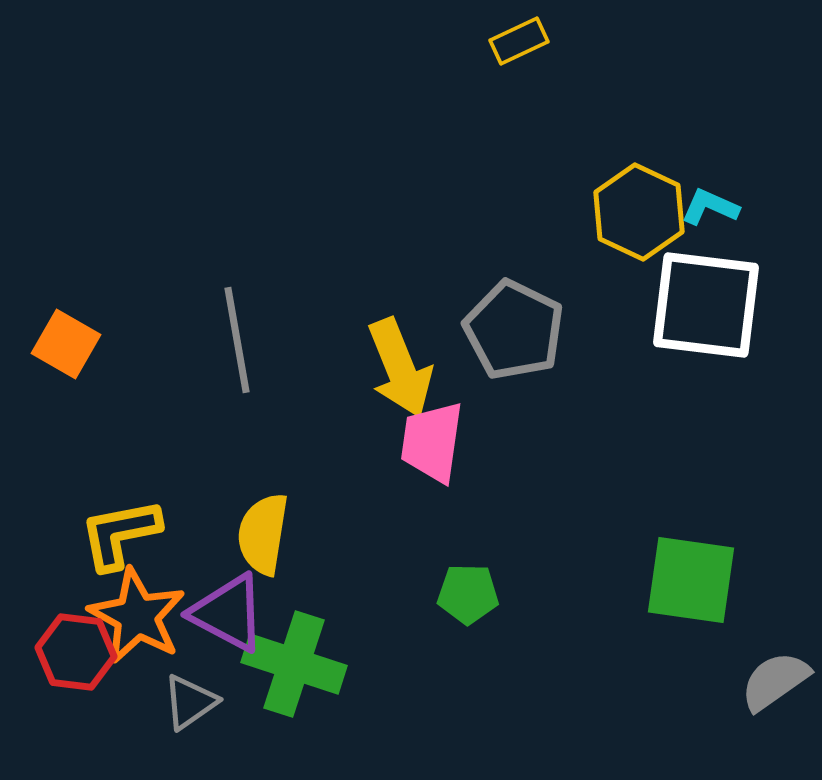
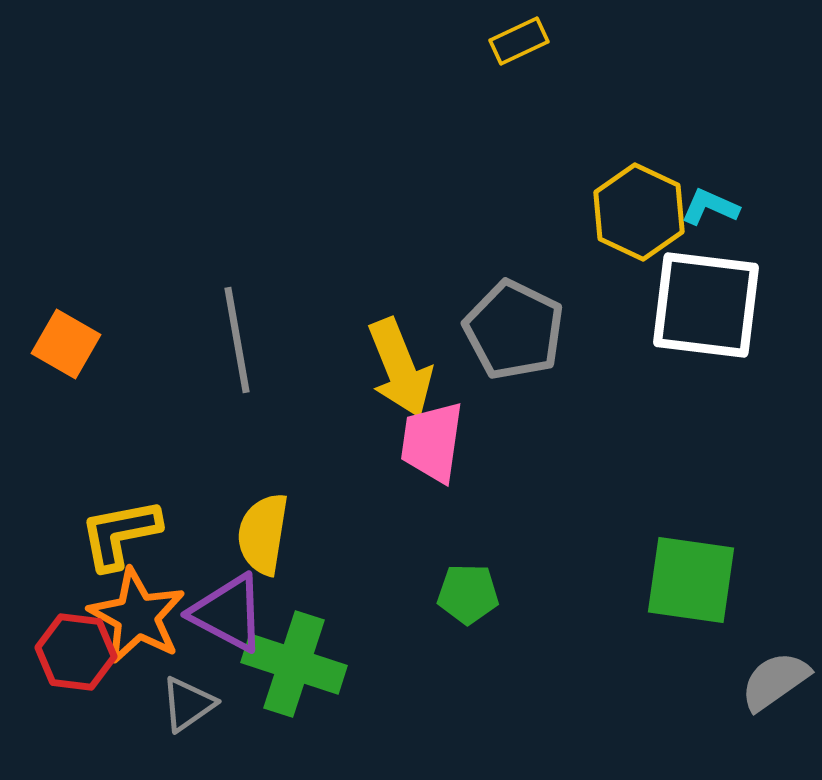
gray triangle: moved 2 px left, 2 px down
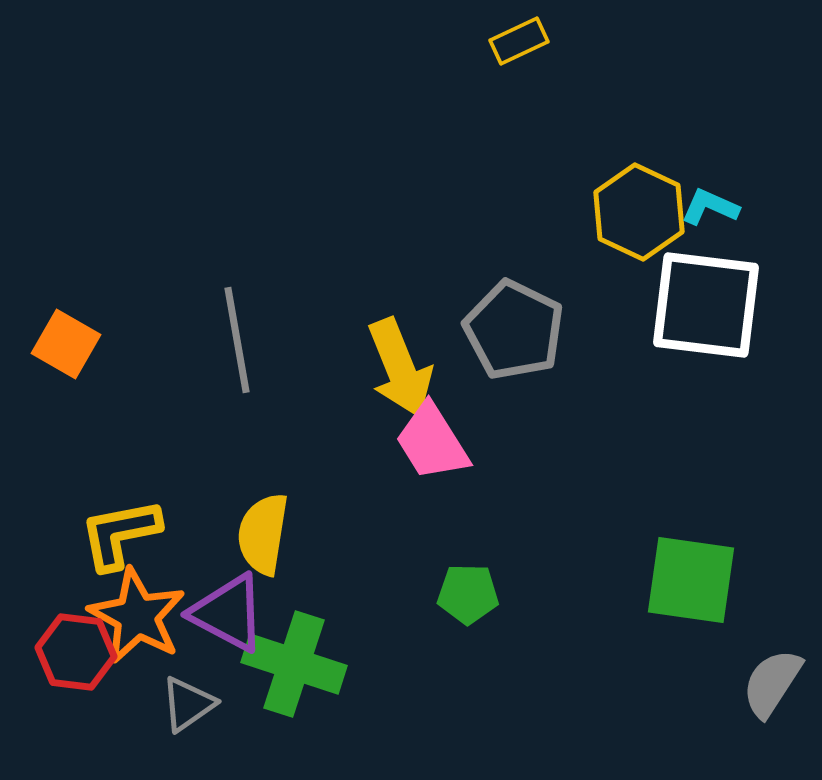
pink trapezoid: rotated 40 degrees counterclockwise
gray semicircle: moved 3 px left, 2 px down; rotated 22 degrees counterclockwise
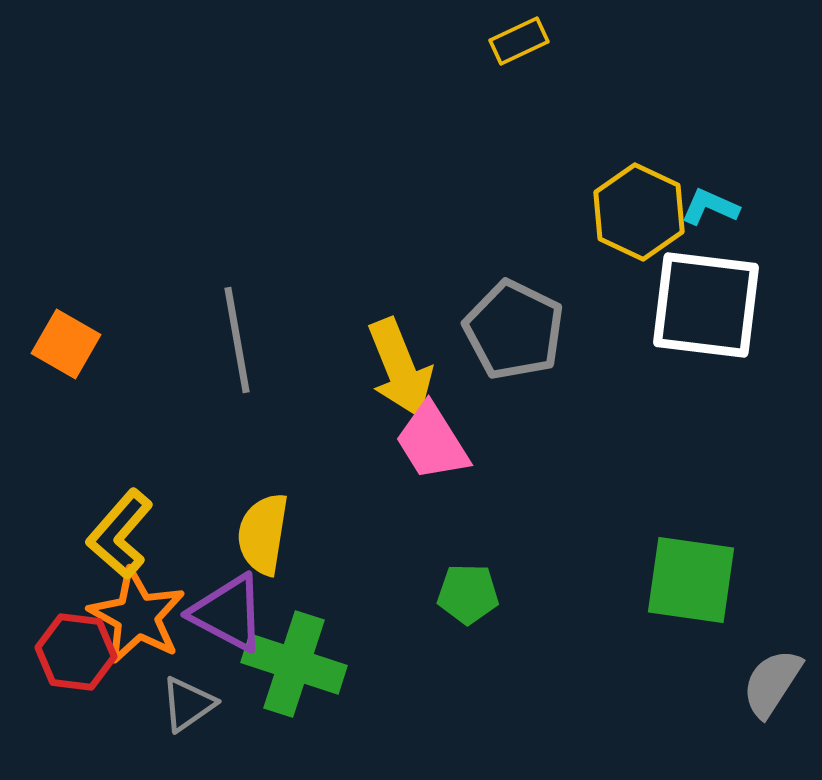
yellow L-shape: rotated 38 degrees counterclockwise
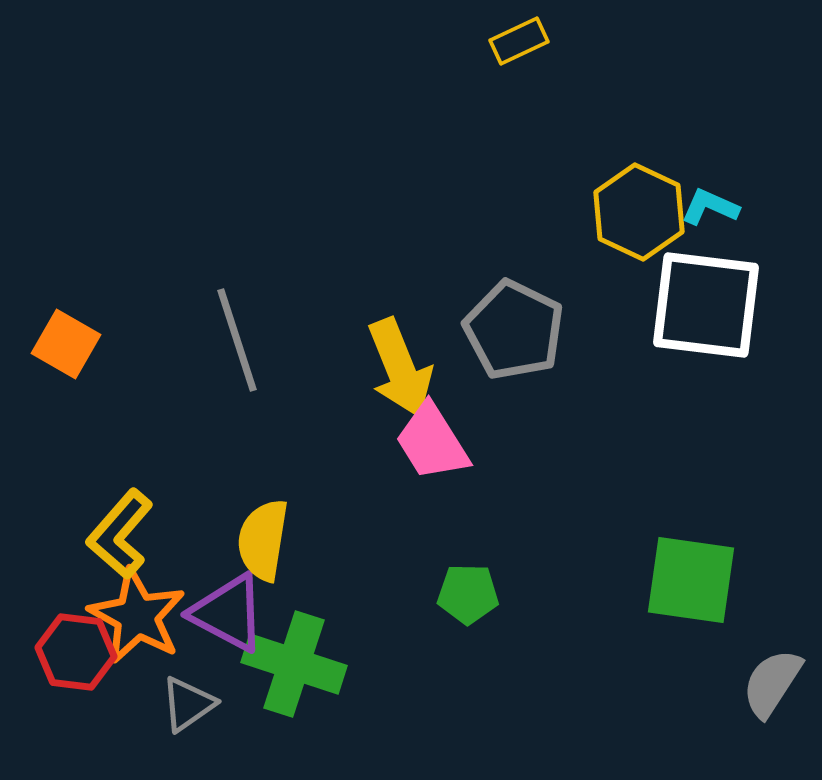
gray line: rotated 8 degrees counterclockwise
yellow semicircle: moved 6 px down
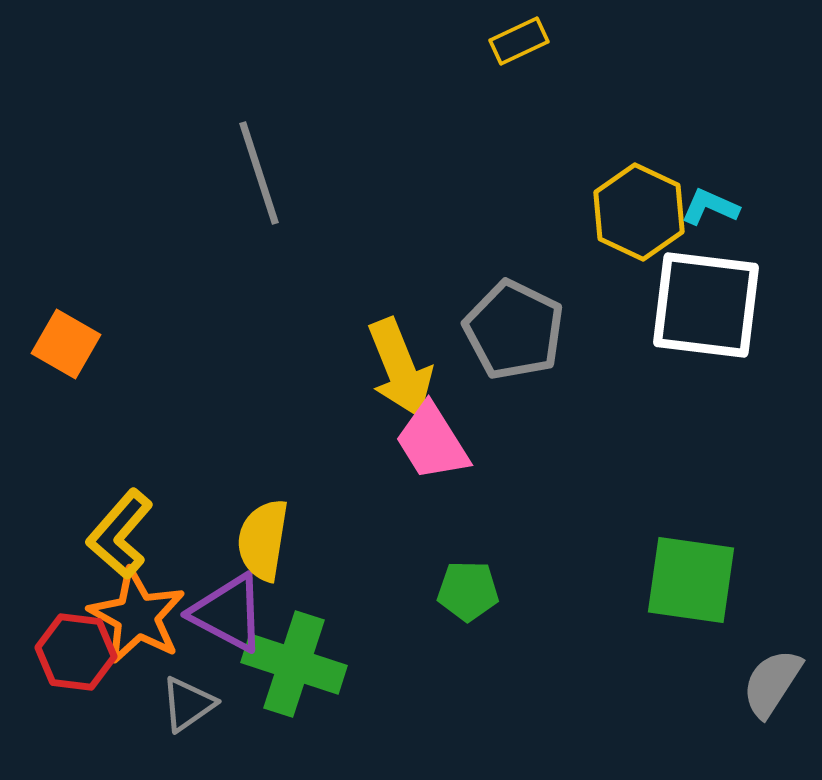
gray line: moved 22 px right, 167 px up
green pentagon: moved 3 px up
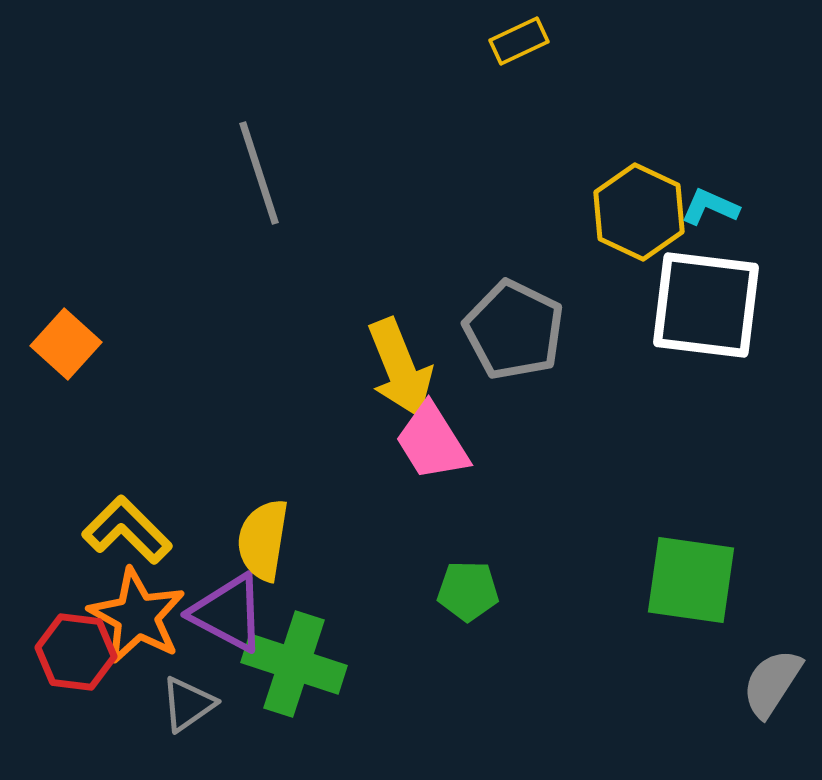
orange square: rotated 12 degrees clockwise
yellow L-shape: moved 7 px right, 4 px up; rotated 94 degrees clockwise
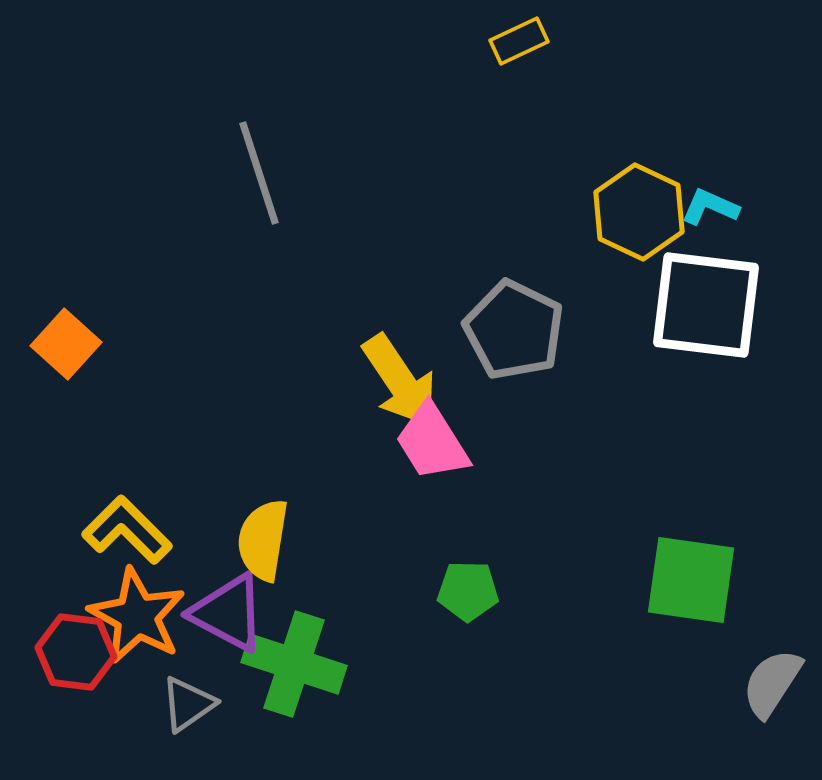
yellow arrow: moved 13 px down; rotated 12 degrees counterclockwise
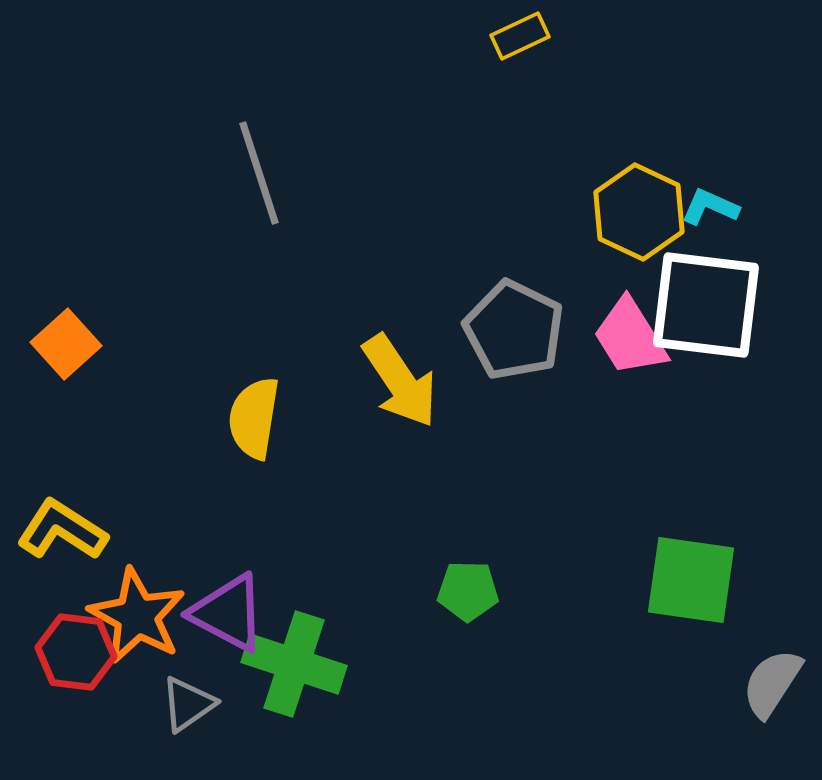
yellow rectangle: moved 1 px right, 5 px up
orange square: rotated 6 degrees clockwise
pink trapezoid: moved 198 px right, 105 px up
yellow L-shape: moved 65 px left; rotated 12 degrees counterclockwise
yellow semicircle: moved 9 px left, 122 px up
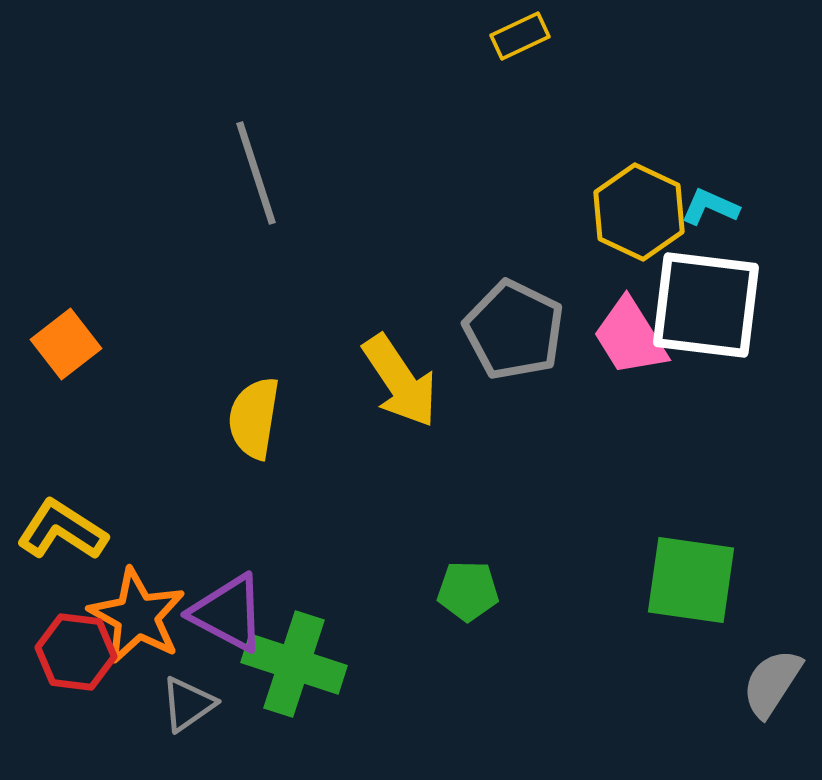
gray line: moved 3 px left
orange square: rotated 4 degrees clockwise
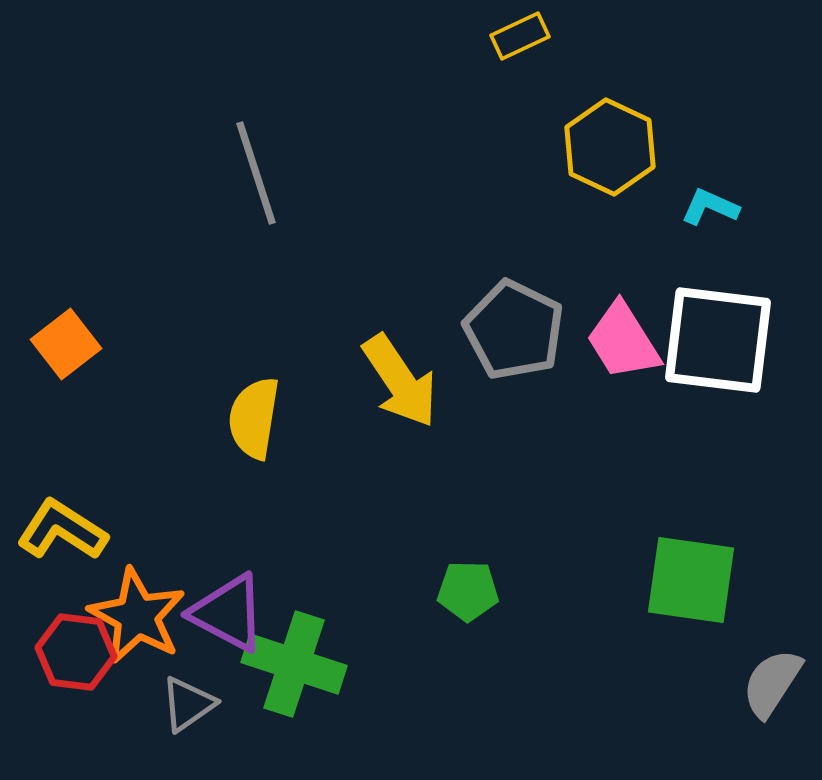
yellow hexagon: moved 29 px left, 65 px up
white square: moved 12 px right, 35 px down
pink trapezoid: moved 7 px left, 4 px down
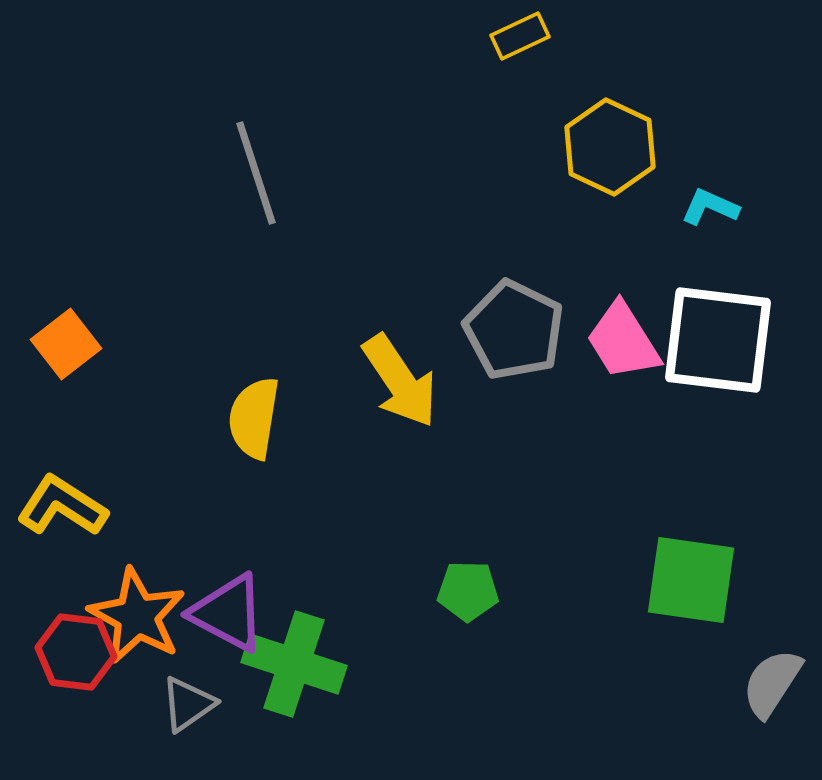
yellow L-shape: moved 24 px up
